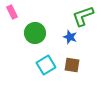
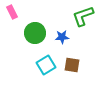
blue star: moved 8 px left; rotated 24 degrees counterclockwise
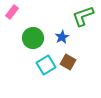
pink rectangle: rotated 64 degrees clockwise
green circle: moved 2 px left, 5 px down
blue star: rotated 24 degrees counterclockwise
brown square: moved 4 px left, 3 px up; rotated 21 degrees clockwise
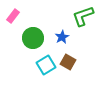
pink rectangle: moved 1 px right, 4 px down
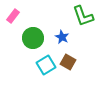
green L-shape: rotated 90 degrees counterclockwise
blue star: rotated 16 degrees counterclockwise
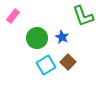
green circle: moved 4 px right
brown square: rotated 14 degrees clockwise
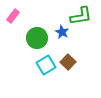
green L-shape: moved 2 px left; rotated 80 degrees counterclockwise
blue star: moved 5 px up
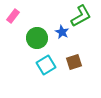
green L-shape: rotated 20 degrees counterclockwise
brown square: moved 6 px right; rotated 28 degrees clockwise
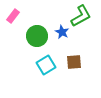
green circle: moved 2 px up
brown square: rotated 14 degrees clockwise
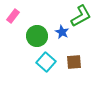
cyan square: moved 3 px up; rotated 18 degrees counterclockwise
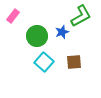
blue star: rotated 24 degrees clockwise
cyan square: moved 2 px left
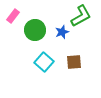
green circle: moved 2 px left, 6 px up
